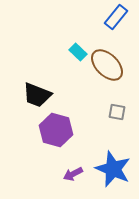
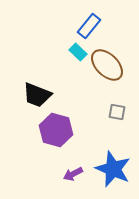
blue rectangle: moved 27 px left, 9 px down
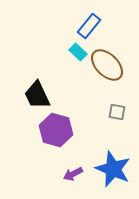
black trapezoid: rotated 44 degrees clockwise
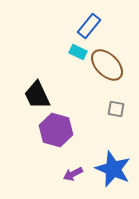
cyan rectangle: rotated 18 degrees counterclockwise
gray square: moved 1 px left, 3 px up
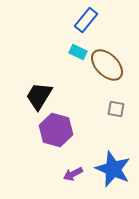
blue rectangle: moved 3 px left, 6 px up
black trapezoid: moved 2 px right, 1 px down; rotated 56 degrees clockwise
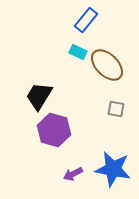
purple hexagon: moved 2 px left
blue star: rotated 12 degrees counterclockwise
